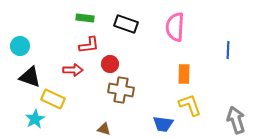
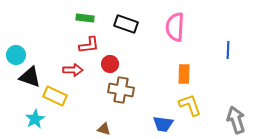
cyan circle: moved 4 px left, 9 px down
yellow rectangle: moved 2 px right, 3 px up
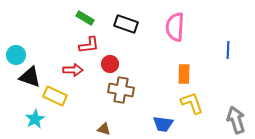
green rectangle: rotated 24 degrees clockwise
yellow L-shape: moved 2 px right, 2 px up
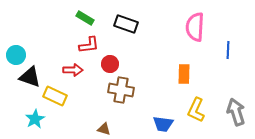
pink semicircle: moved 20 px right
yellow L-shape: moved 4 px right, 7 px down; rotated 135 degrees counterclockwise
gray arrow: moved 8 px up
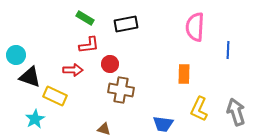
black rectangle: rotated 30 degrees counterclockwise
yellow L-shape: moved 3 px right, 1 px up
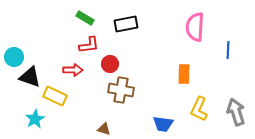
cyan circle: moved 2 px left, 2 px down
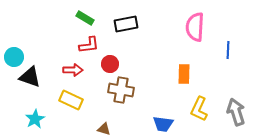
yellow rectangle: moved 16 px right, 4 px down
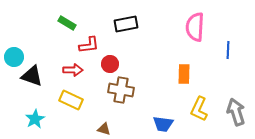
green rectangle: moved 18 px left, 5 px down
black triangle: moved 2 px right, 1 px up
